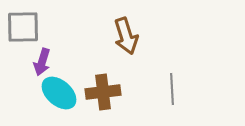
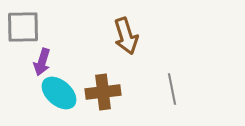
gray line: rotated 8 degrees counterclockwise
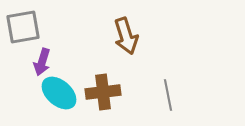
gray square: rotated 9 degrees counterclockwise
gray line: moved 4 px left, 6 px down
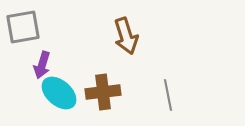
purple arrow: moved 3 px down
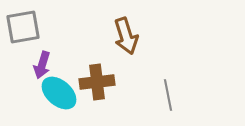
brown cross: moved 6 px left, 10 px up
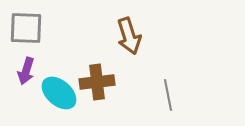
gray square: moved 3 px right, 1 px down; rotated 12 degrees clockwise
brown arrow: moved 3 px right
purple arrow: moved 16 px left, 6 px down
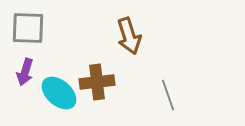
gray square: moved 2 px right
purple arrow: moved 1 px left, 1 px down
gray line: rotated 8 degrees counterclockwise
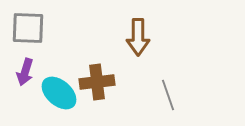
brown arrow: moved 9 px right, 1 px down; rotated 18 degrees clockwise
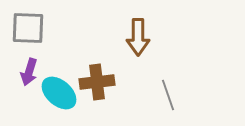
purple arrow: moved 4 px right
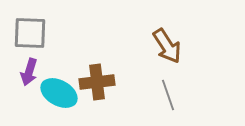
gray square: moved 2 px right, 5 px down
brown arrow: moved 29 px right, 9 px down; rotated 33 degrees counterclockwise
cyan ellipse: rotated 12 degrees counterclockwise
